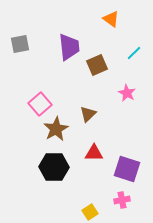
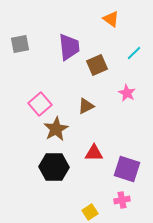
brown triangle: moved 2 px left, 8 px up; rotated 18 degrees clockwise
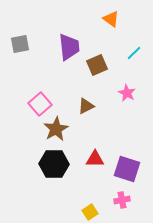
red triangle: moved 1 px right, 6 px down
black hexagon: moved 3 px up
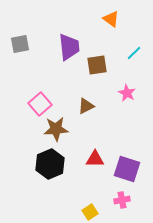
brown square: rotated 15 degrees clockwise
brown star: rotated 25 degrees clockwise
black hexagon: moved 4 px left; rotated 24 degrees counterclockwise
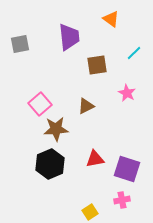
purple trapezoid: moved 10 px up
red triangle: rotated 12 degrees counterclockwise
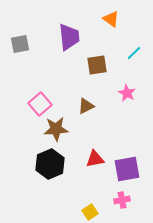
purple square: rotated 28 degrees counterclockwise
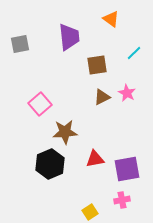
brown triangle: moved 16 px right, 9 px up
brown star: moved 9 px right, 3 px down
